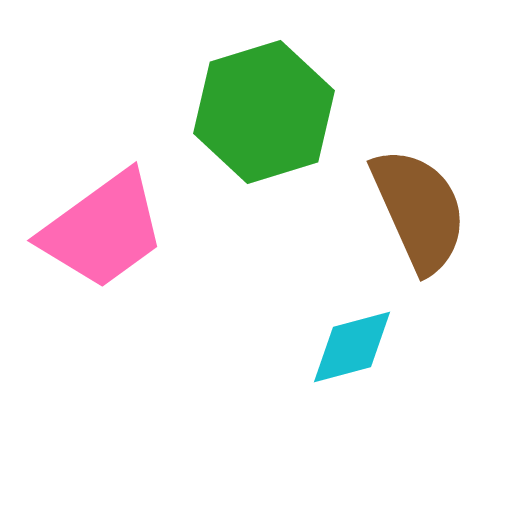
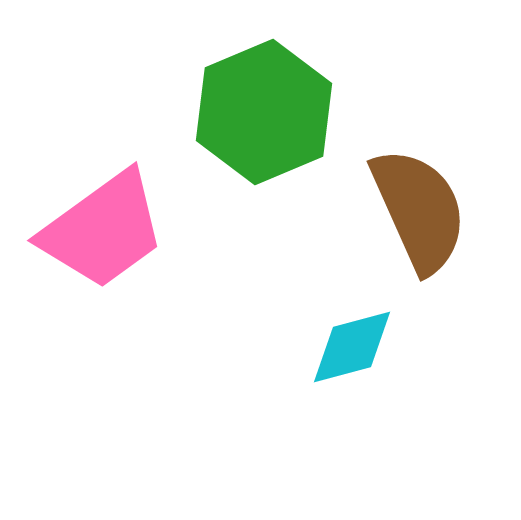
green hexagon: rotated 6 degrees counterclockwise
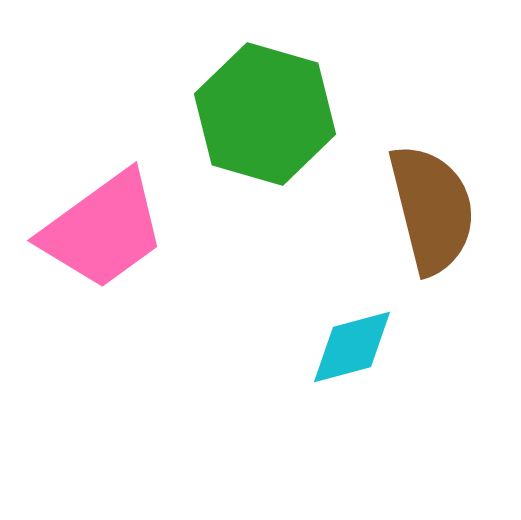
green hexagon: moved 1 px right, 2 px down; rotated 21 degrees counterclockwise
brown semicircle: moved 13 px right, 1 px up; rotated 10 degrees clockwise
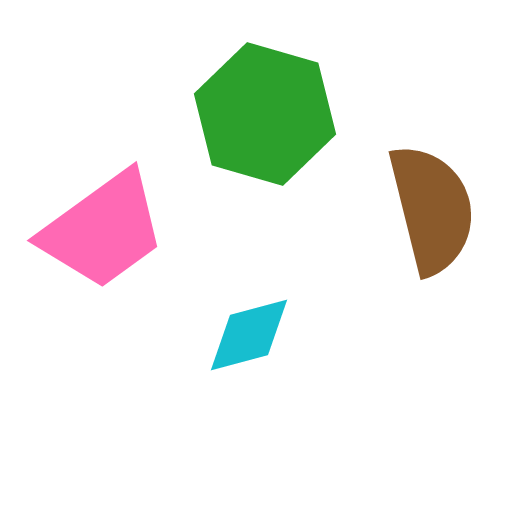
cyan diamond: moved 103 px left, 12 px up
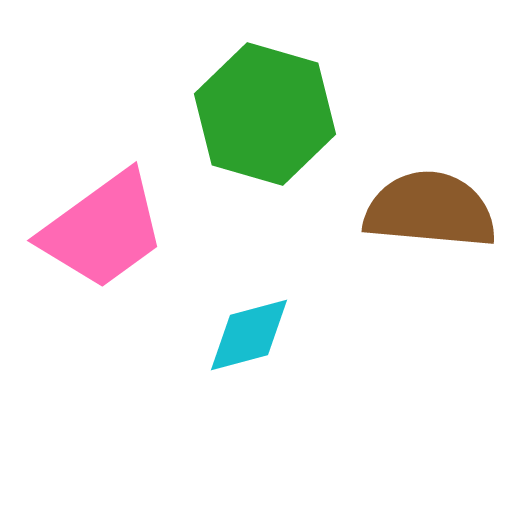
brown semicircle: moved 2 px left, 1 px down; rotated 71 degrees counterclockwise
